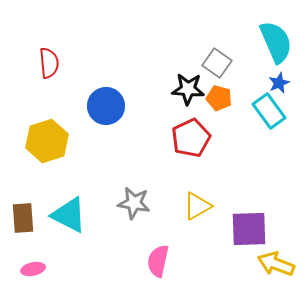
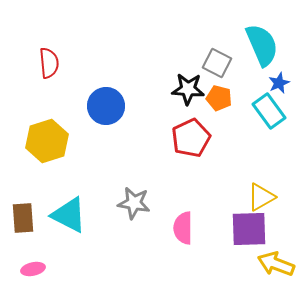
cyan semicircle: moved 14 px left, 3 px down
gray square: rotated 8 degrees counterclockwise
yellow triangle: moved 64 px right, 9 px up
pink semicircle: moved 25 px right, 33 px up; rotated 12 degrees counterclockwise
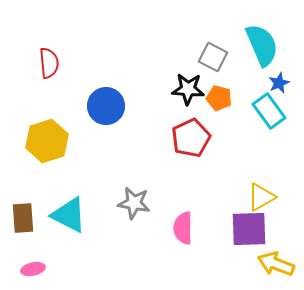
gray square: moved 4 px left, 6 px up
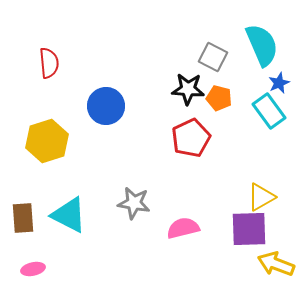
pink semicircle: rotated 76 degrees clockwise
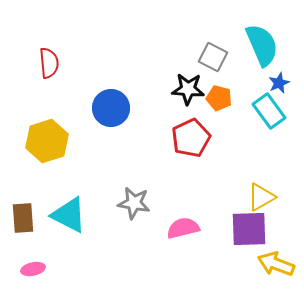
blue circle: moved 5 px right, 2 px down
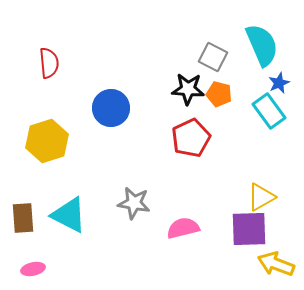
orange pentagon: moved 4 px up
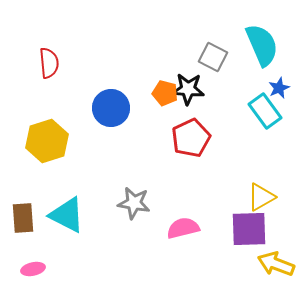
blue star: moved 5 px down
orange pentagon: moved 54 px left, 1 px up
cyan rectangle: moved 4 px left
cyan triangle: moved 2 px left
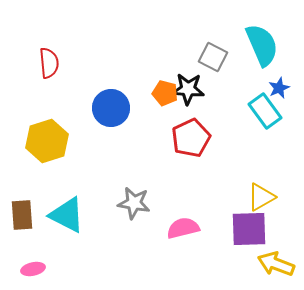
brown rectangle: moved 1 px left, 3 px up
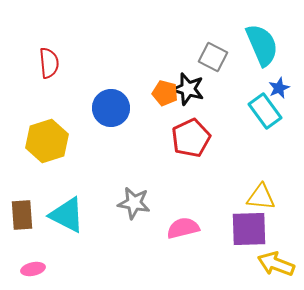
black star: rotated 12 degrees clockwise
yellow triangle: rotated 36 degrees clockwise
